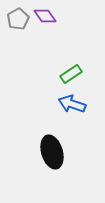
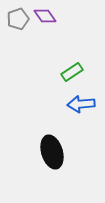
gray pentagon: rotated 10 degrees clockwise
green rectangle: moved 1 px right, 2 px up
blue arrow: moved 9 px right; rotated 24 degrees counterclockwise
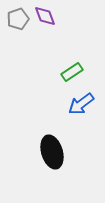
purple diamond: rotated 15 degrees clockwise
blue arrow: rotated 32 degrees counterclockwise
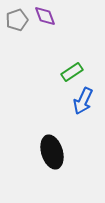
gray pentagon: moved 1 px left, 1 px down
blue arrow: moved 2 px right, 3 px up; rotated 28 degrees counterclockwise
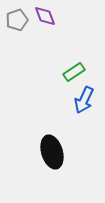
green rectangle: moved 2 px right
blue arrow: moved 1 px right, 1 px up
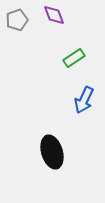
purple diamond: moved 9 px right, 1 px up
green rectangle: moved 14 px up
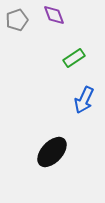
black ellipse: rotated 60 degrees clockwise
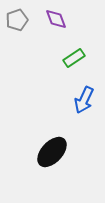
purple diamond: moved 2 px right, 4 px down
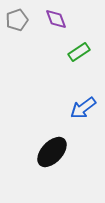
green rectangle: moved 5 px right, 6 px up
blue arrow: moved 1 px left, 8 px down; rotated 28 degrees clockwise
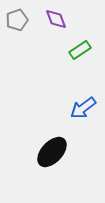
green rectangle: moved 1 px right, 2 px up
